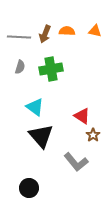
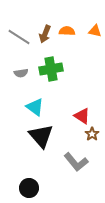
gray line: rotated 30 degrees clockwise
gray semicircle: moved 1 px right, 6 px down; rotated 64 degrees clockwise
brown star: moved 1 px left, 1 px up
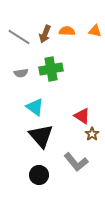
black circle: moved 10 px right, 13 px up
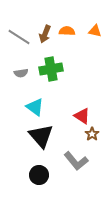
gray L-shape: moved 1 px up
